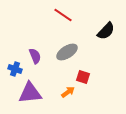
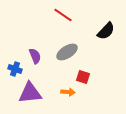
orange arrow: rotated 40 degrees clockwise
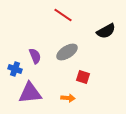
black semicircle: rotated 18 degrees clockwise
orange arrow: moved 6 px down
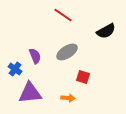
blue cross: rotated 16 degrees clockwise
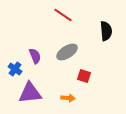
black semicircle: rotated 66 degrees counterclockwise
red square: moved 1 px right, 1 px up
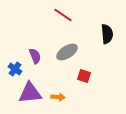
black semicircle: moved 1 px right, 3 px down
orange arrow: moved 10 px left, 1 px up
